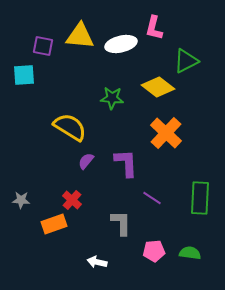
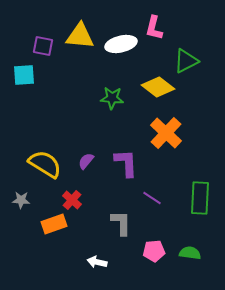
yellow semicircle: moved 25 px left, 37 px down
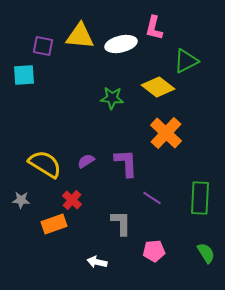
purple semicircle: rotated 18 degrees clockwise
green semicircle: moved 16 px right; rotated 50 degrees clockwise
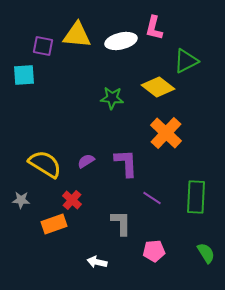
yellow triangle: moved 3 px left, 1 px up
white ellipse: moved 3 px up
green rectangle: moved 4 px left, 1 px up
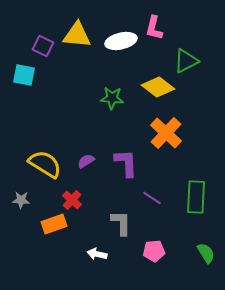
purple square: rotated 15 degrees clockwise
cyan square: rotated 15 degrees clockwise
white arrow: moved 8 px up
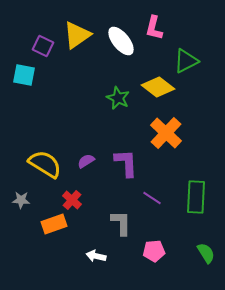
yellow triangle: rotated 40 degrees counterclockwise
white ellipse: rotated 64 degrees clockwise
green star: moved 6 px right; rotated 20 degrees clockwise
white arrow: moved 1 px left, 2 px down
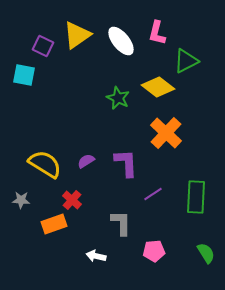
pink L-shape: moved 3 px right, 5 px down
purple line: moved 1 px right, 4 px up; rotated 66 degrees counterclockwise
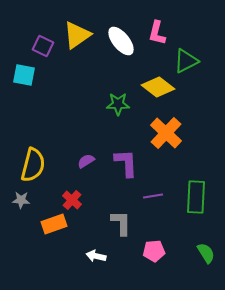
green star: moved 6 px down; rotated 25 degrees counterclockwise
yellow semicircle: moved 12 px left, 1 px down; rotated 72 degrees clockwise
purple line: moved 2 px down; rotated 24 degrees clockwise
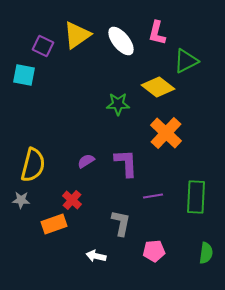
gray L-shape: rotated 12 degrees clockwise
green semicircle: rotated 40 degrees clockwise
